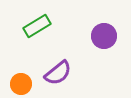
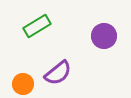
orange circle: moved 2 px right
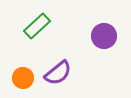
green rectangle: rotated 12 degrees counterclockwise
orange circle: moved 6 px up
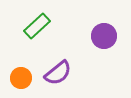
orange circle: moved 2 px left
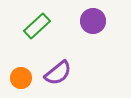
purple circle: moved 11 px left, 15 px up
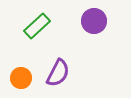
purple circle: moved 1 px right
purple semicircle: rotated 24 degrees counterclockwise
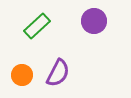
orange circle: moved 1 px right, 3 px up
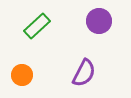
purple circle: moved 5 px right
purple semicircle: moved 26 px right
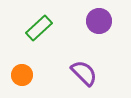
green rectangle: moved 2 px right, 2 px down
purple semicircle: rotated 72 degrees counterclockwise
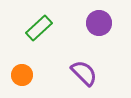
purple circle: moved 2 px down
